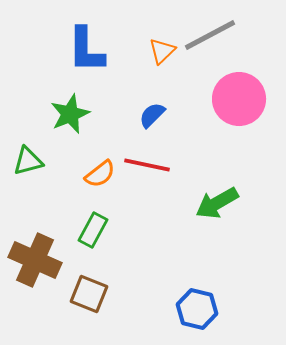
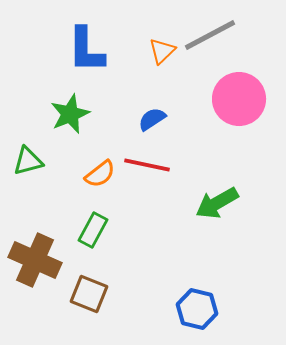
blue semicircle: moved 4 px down; rotated 12 degrees clockwise
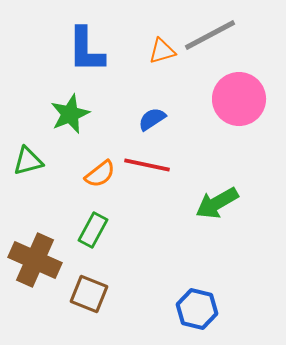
orange triangle: rotated 28 degrees clockwise
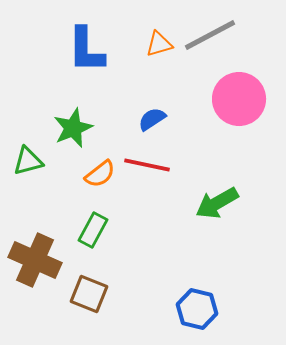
orange triangle: moved 3 px left, 7 px up
green star: moved 3 px right, 14 px down
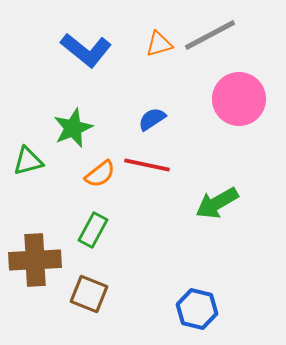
blue L-shape: rotated 51 degrees counterclockwise
brown cross: rotated 27 degrees counterclockwise
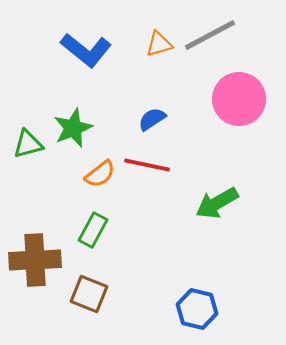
green triangle: moved 17 px up
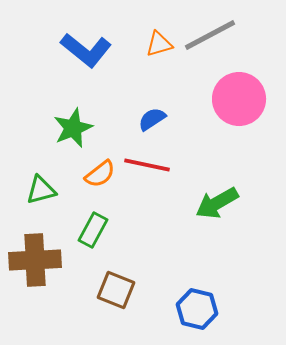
green triangle: moved 13 px right, 46 px down
brown square: moved 27 px right, 4 px up
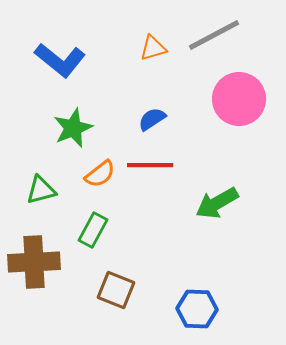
gray line: moved 4 px right
orange triangle: moved 6 px left, 4 px down
blue L-shape: moved 26 px left, 10 px down
red line: moved 3 px right; rotated 12 degrees counterclockwise
brown cross: moved 1 px left, 2 px down
blue hexagon: rotated 12 degrees counterclockwise
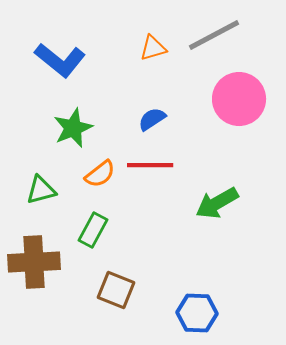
blue hexagon: moved 4 px down
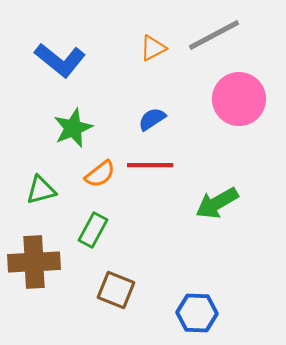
orange triangle: rotated 12 degrees counterclockwise
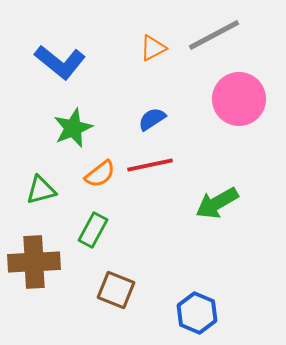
blue L-shape: moved 2 px down
red line: rotated 12 degrees counterclockwise
blue hexagon: rotated 21 degrees clockwise
